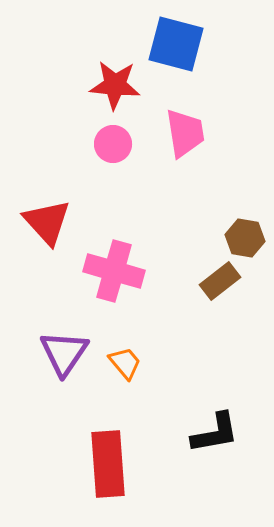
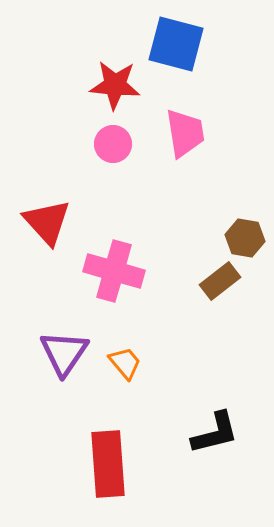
black L-shape: rotated 4 degrees counterclockwise
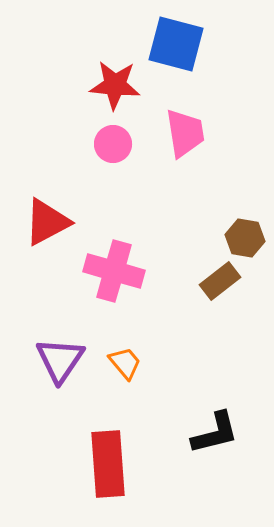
red triangle: rotated 44 degrees clockwise
purple triangle: moved 4 px left, 7 px down
